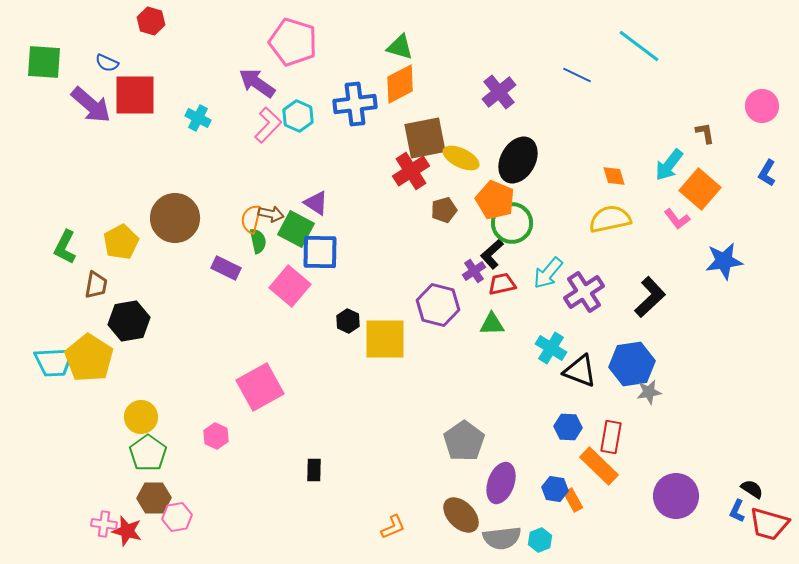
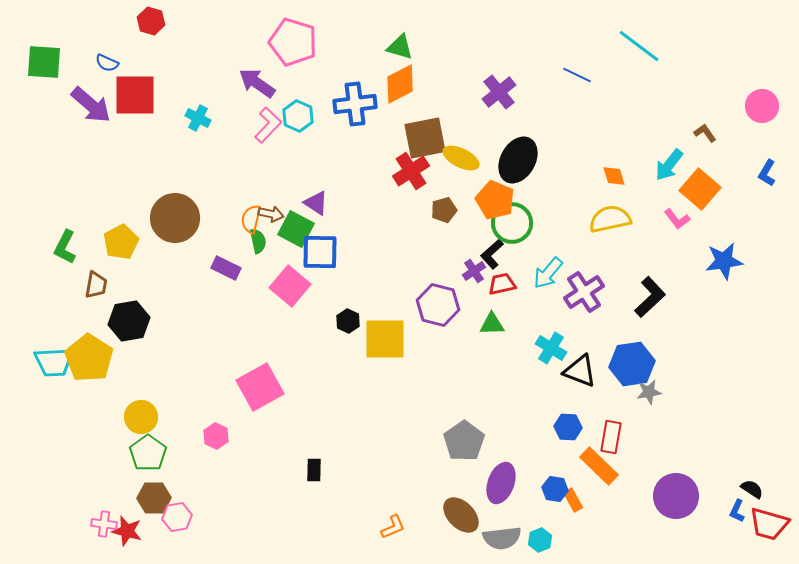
brown L-shape at (705, 133): rotated 25 degrees counterclockwise
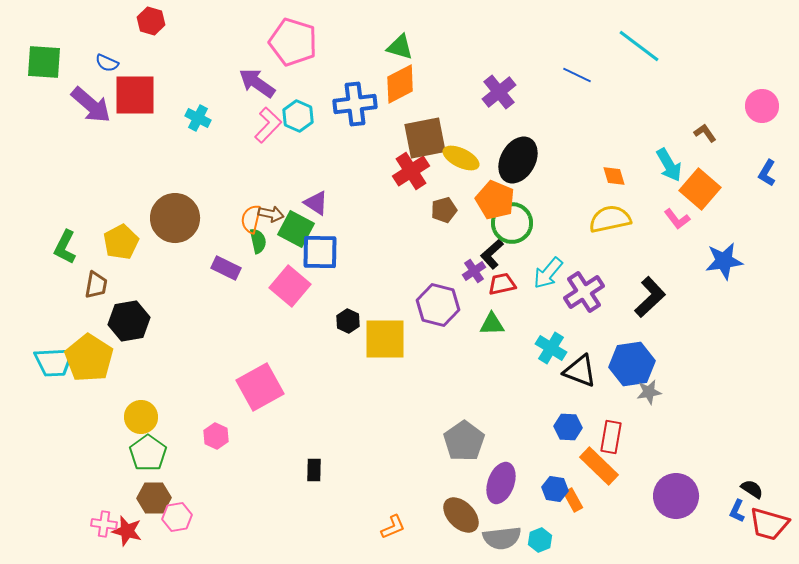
cyan arrow at (669, 165): rotated 68 degrees counterclockwise
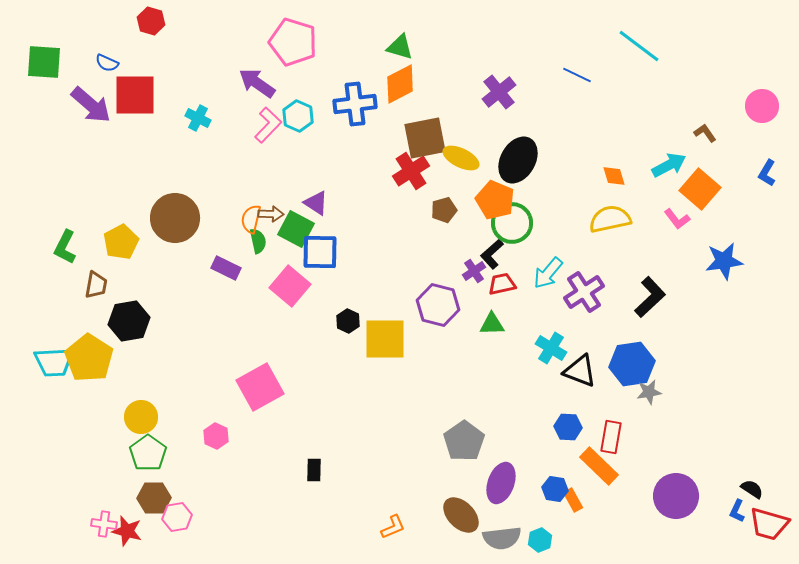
cyan arrow at (669, 165): rotated 88 degrees counterclockwise
brown arrow at (271, 214): rotated 10 degrees counterclockwise
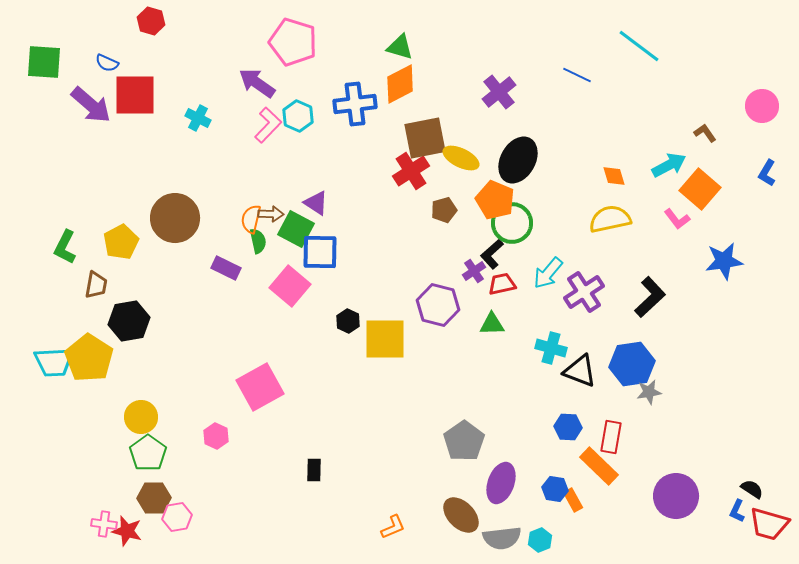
cyan cross at (551, 348): rotated 16 degrees counterclockwise
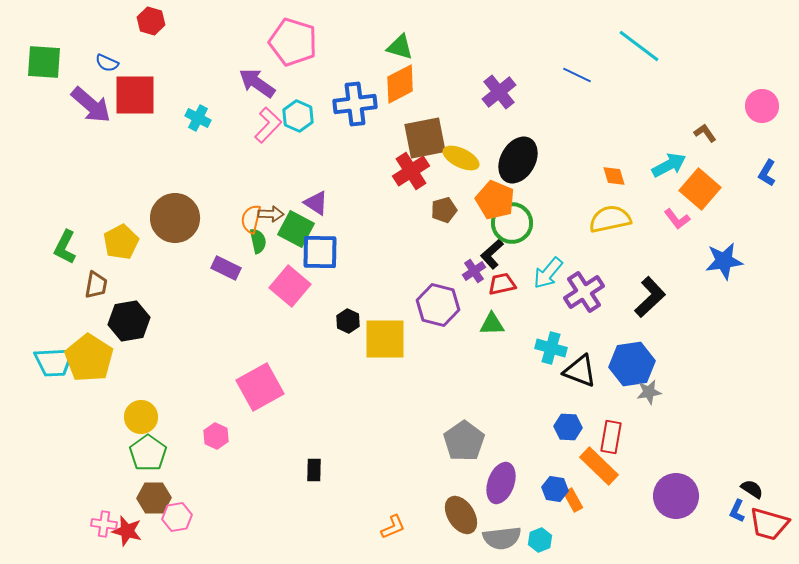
brown ellipse at (461, 515): rotated 12 degrees clockwise
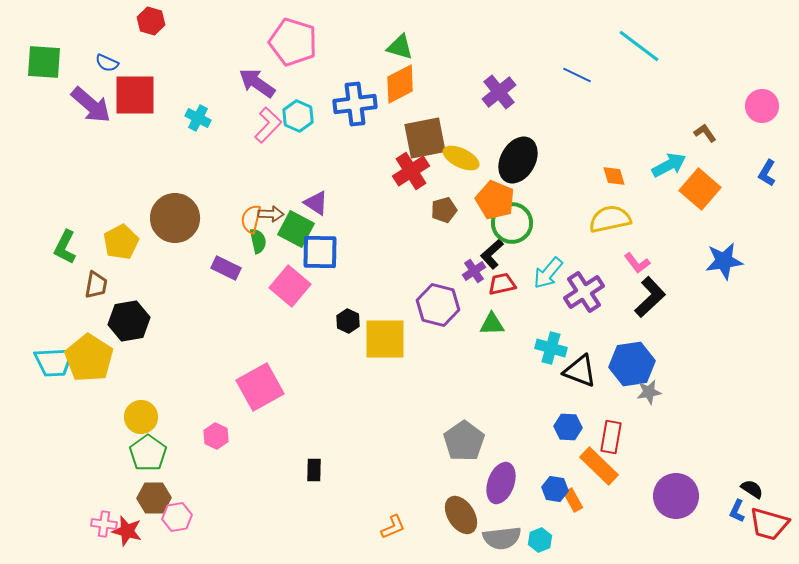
pink L-shape at (677, 219): moved 40 px left, 44 px down
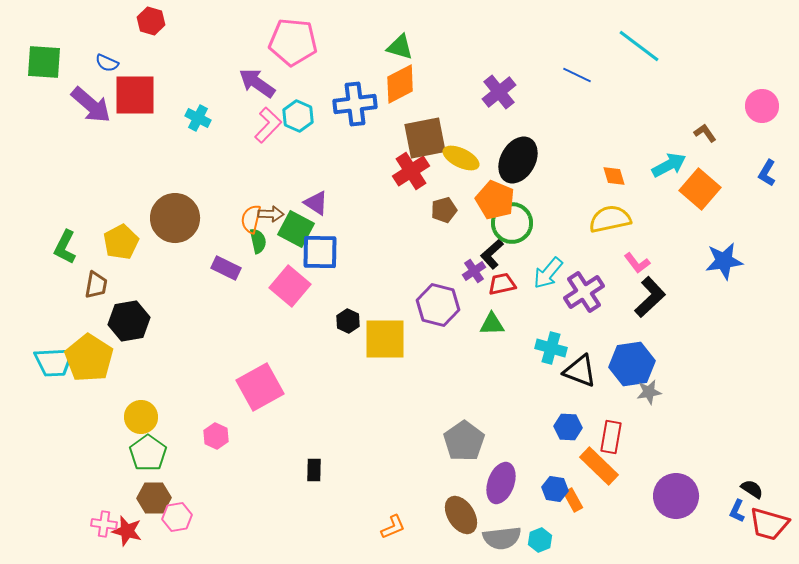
pink pentagon at (293, 42): rotated 12 degrees counterclockwise
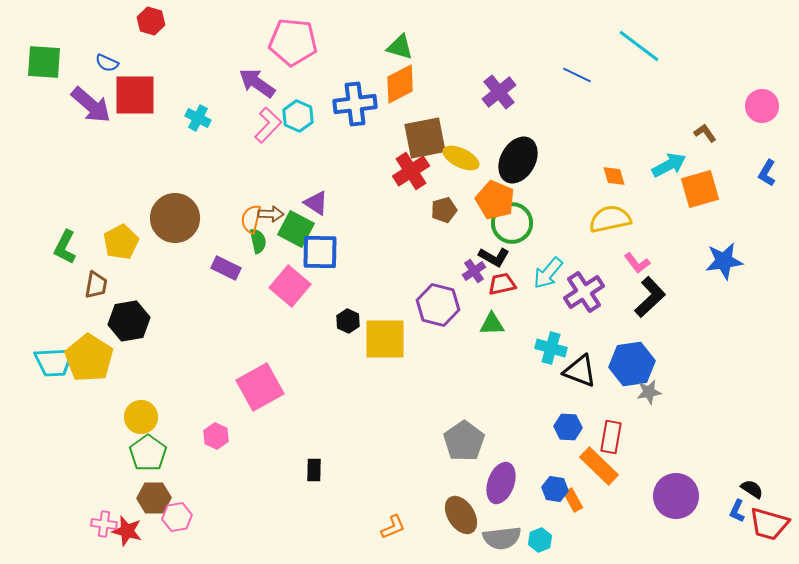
orange square at (700, 189): rotated 33 degrees clockwise
black L-shape at (492, 254): moved 2 px right, 3 px down; rotated 108 degrees counterclockwise
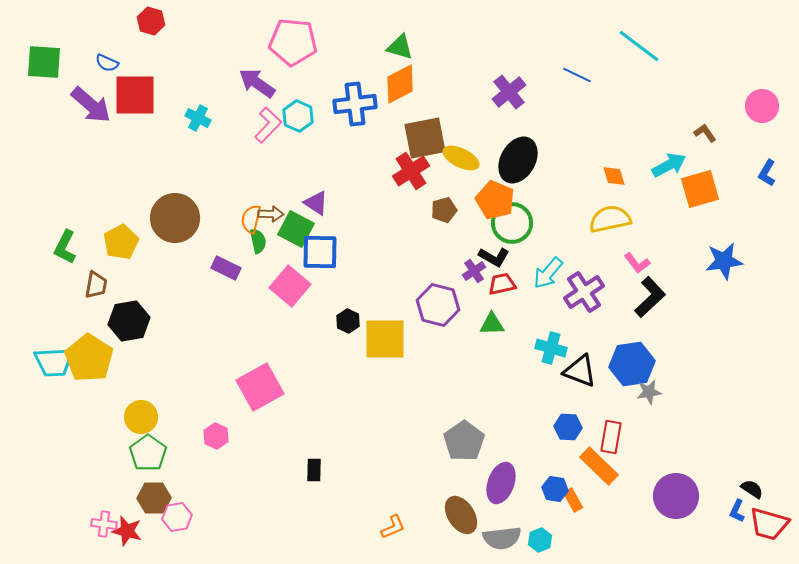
purple cross at (499, 92): moved 10 px right
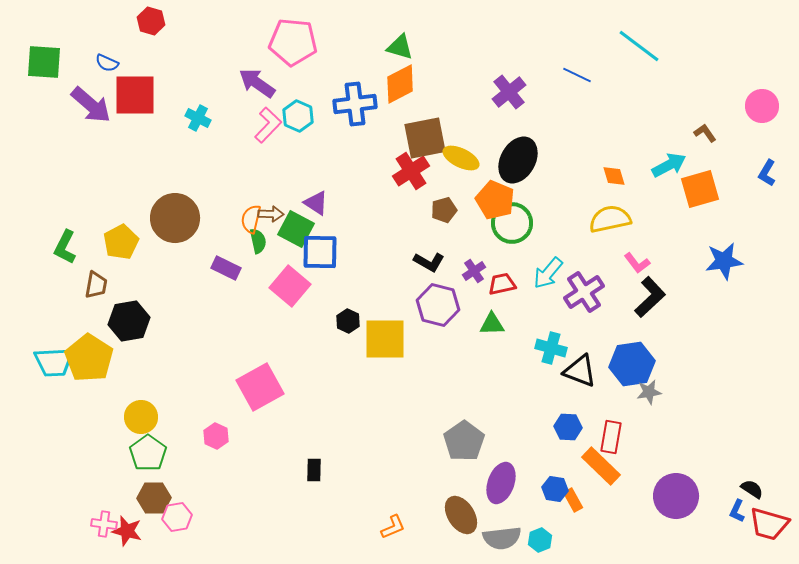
black L-shape at (494, 257): moved 65 px left, 5 px down
orange rectangle at (599, 466): moved 2 px right
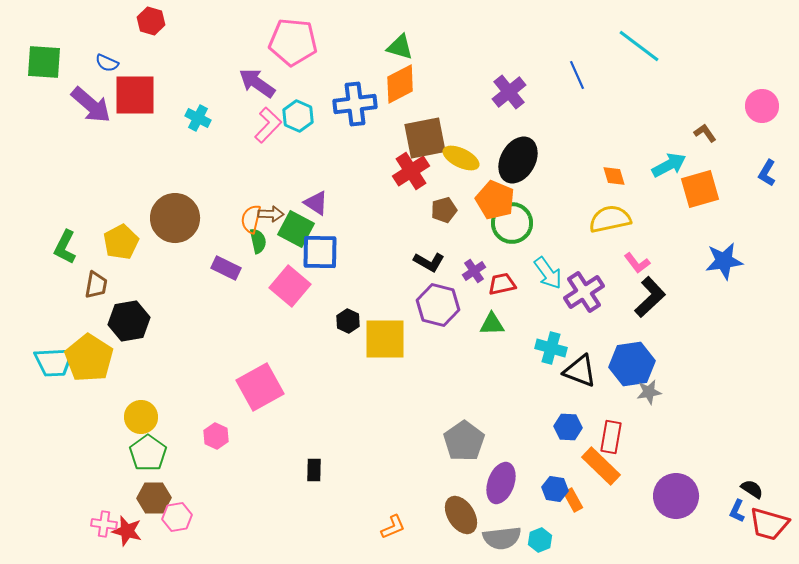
blue line at (577, 75): rotated 40 degrees clockwise
cyan arrow at (548, 273): rotated 76 degrees counterclockwise
